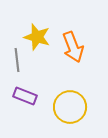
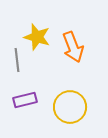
purple rectangle: moved 4 px down; rotated 35 degrees counterclockwise
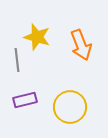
orange arrow: moved 8 px right, 2 px up
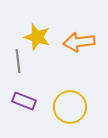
orange arrow: moved 2 px left, 3 px up; rotated 104 degrees clockwise
gray line: moved 1 px right, 1 px down
purple rectangle: moved 1 px left, 1 px down; rotated 35 degrees clockwise
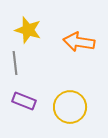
yellow star: moved 9 px left, 7 px up
orange arrow: rotated 16 degrees clockwise
gray line: moved 3 px left, 2 px down
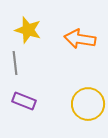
orange arrow: moved 1 px right, 3 px up
yellow circle: moved 18 px right, 3 px up
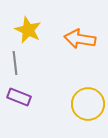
yellow star: rotated 8 degrees clockwise
purple rectangle: moved 5 px left, 4 px up
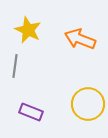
orange arrow: rotated 12 degrees clockwise
gray line: moved 3 px down; rotated 15 degrees clockwise
purple rectangle: moved 12 px right, 15 px down
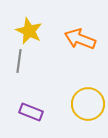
yellow star: moved 1 px right, 1 px down
gray line: moved 4 px right, 5 px up
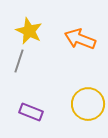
gray line: rotated 10 degrees clockwise
